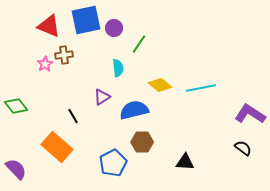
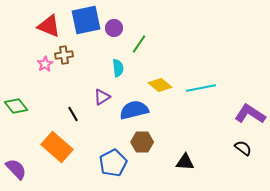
black line: moved 2 px up
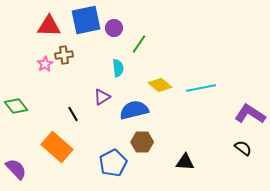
red triangle: rotated 20 degrees counterclockwise
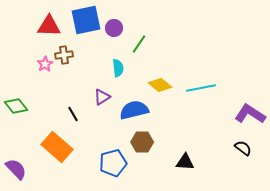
blue pentagon: rotated 12 degrees clockwise
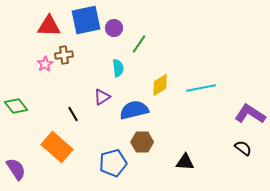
yellow diamond: rotated 70 degrees counterclockwise
purple semicircle: rotated 10 degrees clockwise
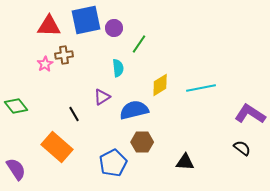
black line: moved 1 px right
black semicircle: moved 1 px left
blue pentagon: rotated 12 degrees counterclockwise
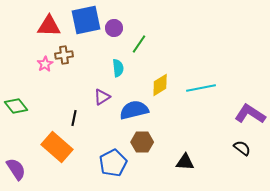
black line: moved 4 px down; rotated 42 degrees clockwise
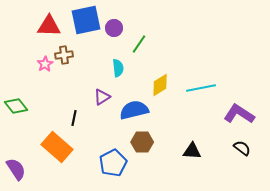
purple L-shape: moved 11 px left
black triangle: moved 7 px right, 11 px up
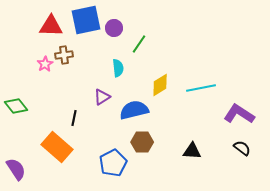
red triangle: moved 2 px right
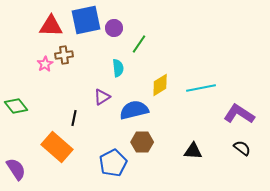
black triangle: moved 1 px right
